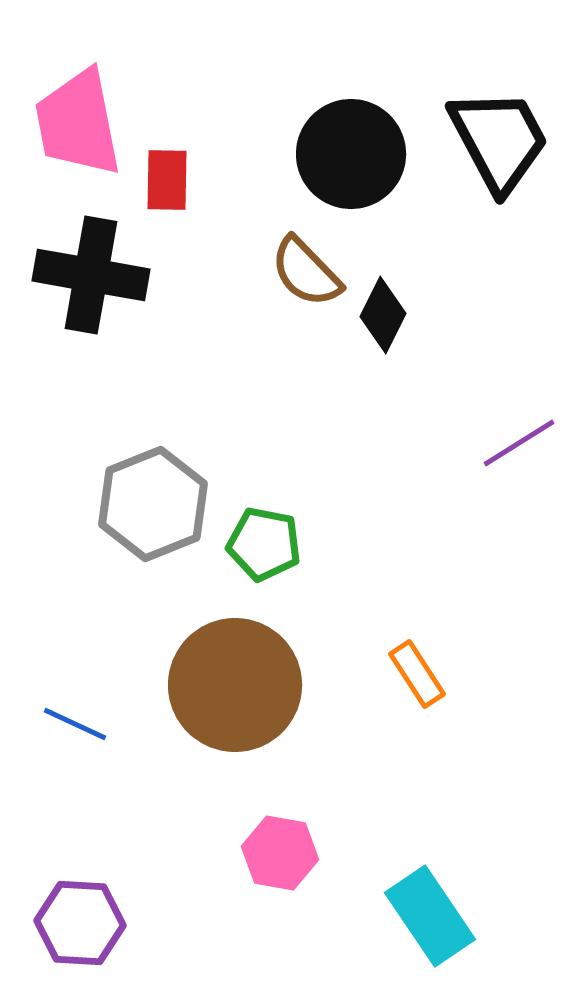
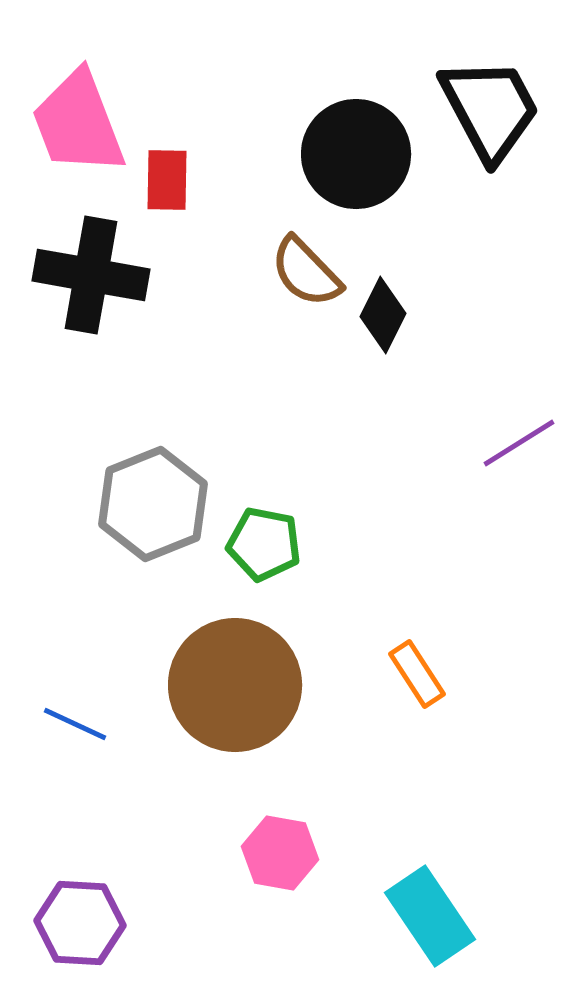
pink trapezoid: rotated 10 degrees counterclockwise
black trapezoid: moved 9 px left, 31 px up
black circle: moved 5 px right
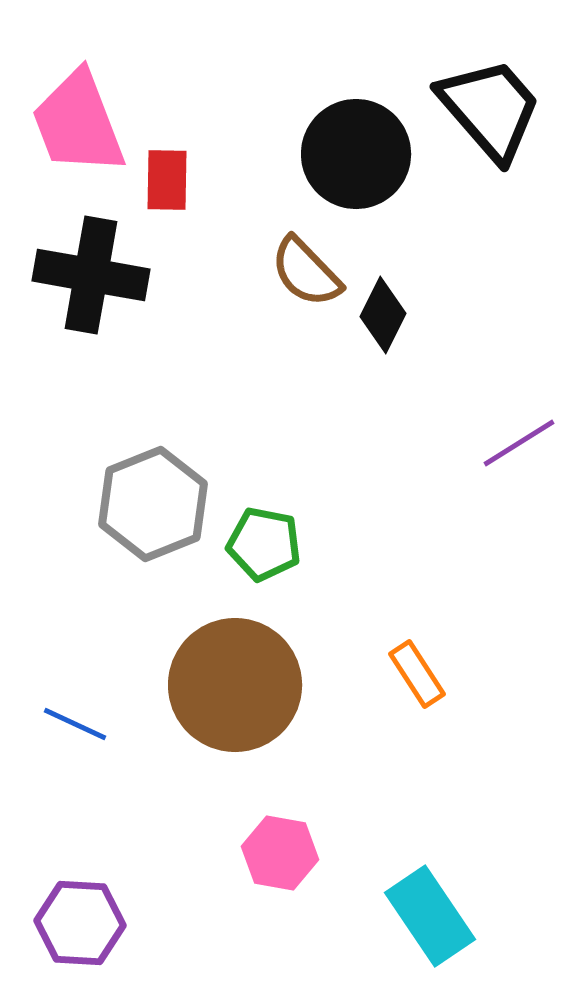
black trapezoid: rotated 13 degrees counterclockwise
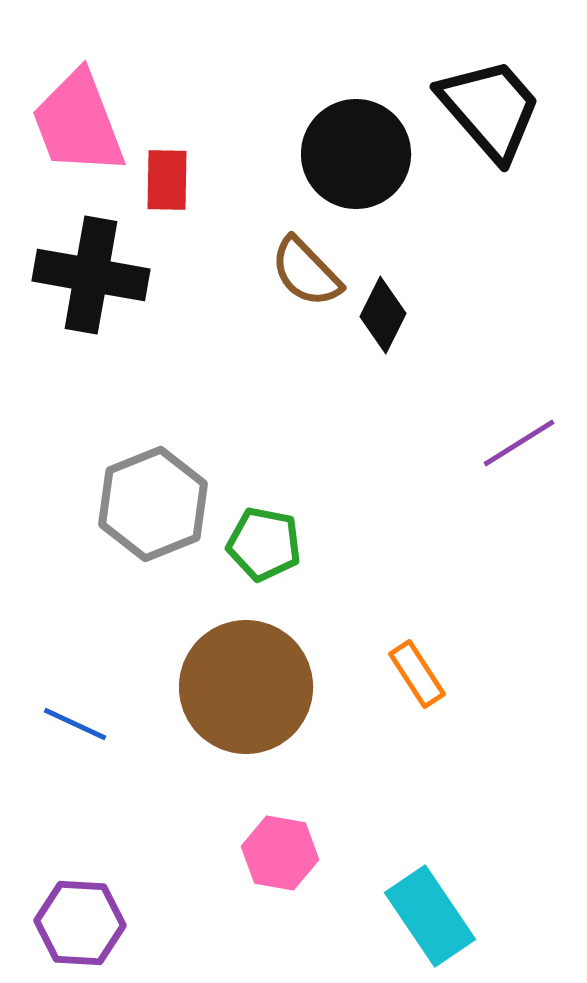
brown circle: moved 11 px right, 2 px down
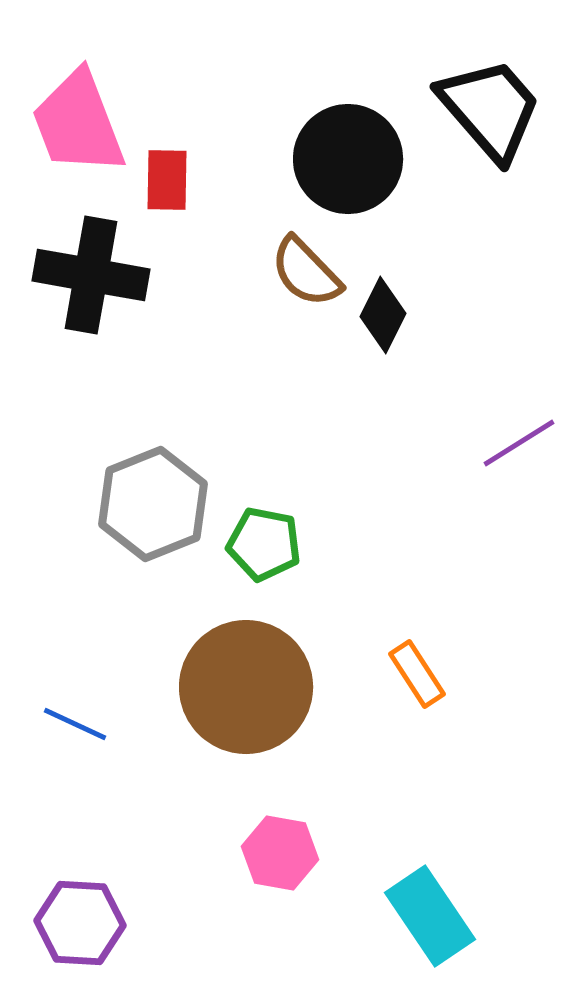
black circle: moved 8 px left, 5 px down
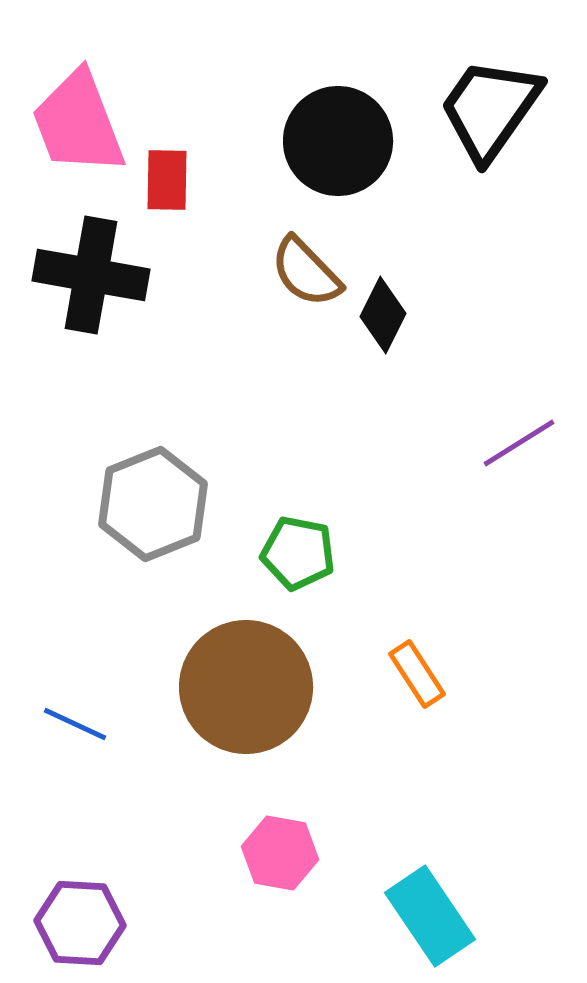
black trapezoid: rotated 104 degrees counterclockwise
black circle: moved 10 px left, 18 px up
green pentagon: moved 34 px right, 9 px down
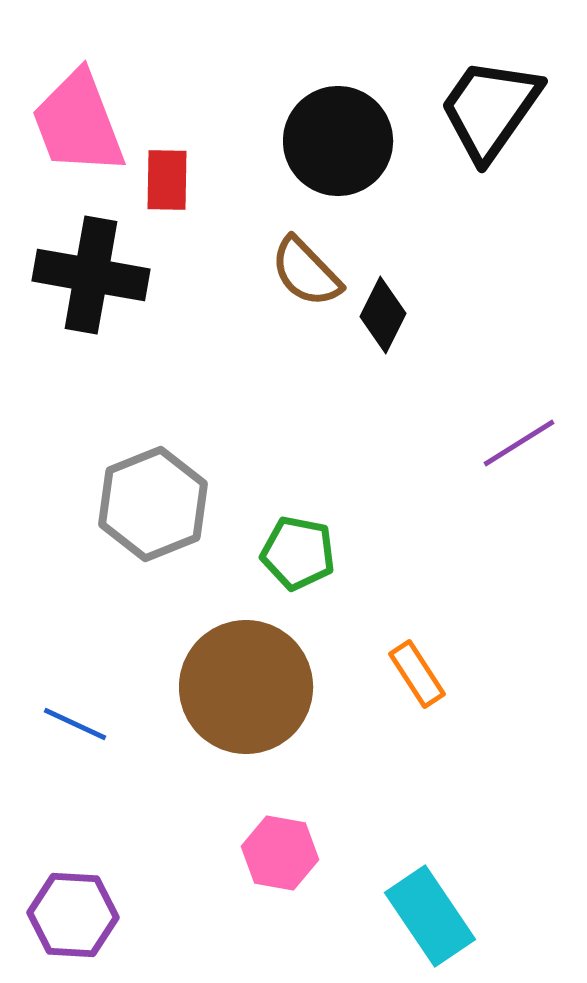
purple hexagon: moved 7 px left, 8 px up
